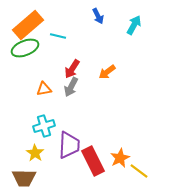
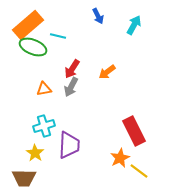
green ellipse: moved 8 px right, 1 px up; rotated 44 degrees clockwise
red rectangle: moved 41 px right, 30 px up
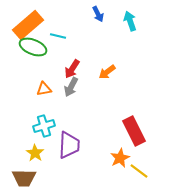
blue arrow: moved 2 px up
cyan arrow: moved 4 px left, 4 px up; rotated 48 degrees counterclockwise
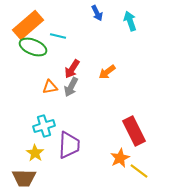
blue arrow: moved 1 px left, 1 px up
orange triangle: moved 6 px right, 2 px up
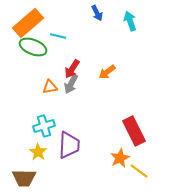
orange rectangle: moved 2 px up
gray arrow: moved 3 px up
yellow star: moved 3 px right, 1 px up
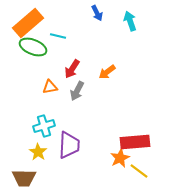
gray arrow: moved 6 px right, 7 px down
red rectangle: moved 1 px right, 11 px down; rotated 68 degrees counterclockwise
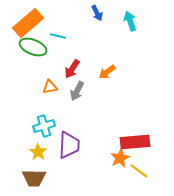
brown trapezoid: moved 10 px right
